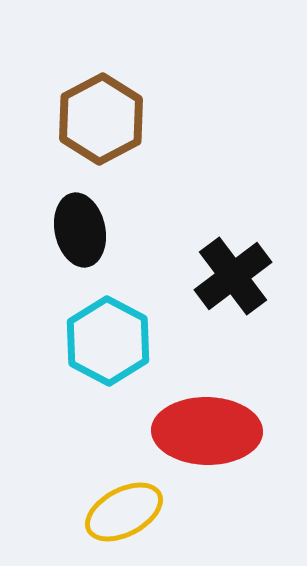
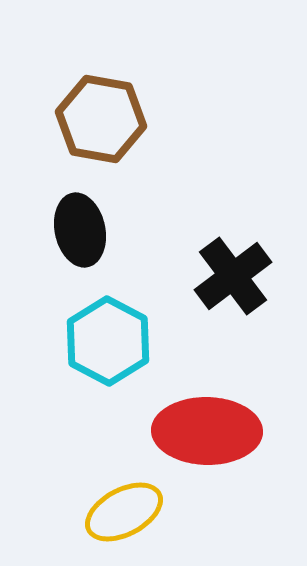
brown hexagon: rotated 22 degrees counterclockwise
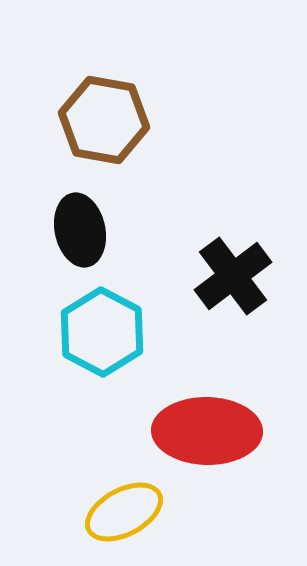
brown hexagon: moved 3 px right, 1 px down
cyan hexagon: moved 6 px left, 9 px up
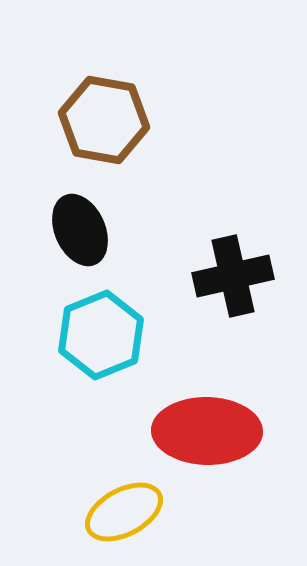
black ellipse: rotated 12 degrees counterclockwise
black cross: rotated 24 degrees clockwise
cyan hexagon: moved 1 px left, 3 px down; rotated 10 degrees clockwise
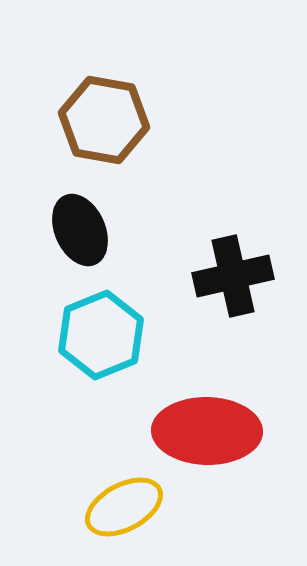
yellow ellipse: moved 5 px up
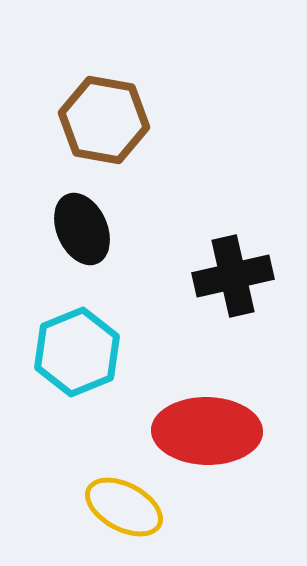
black ellipse: moved 2 px right, 1 px up
cyan hexagon: moved 24 px left, 17 px down
yellow ellipse: rotated 56 degrees clockwise
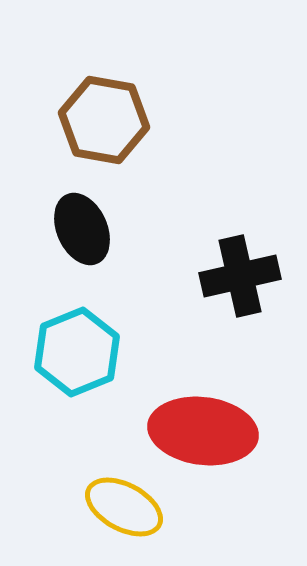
black cross: moved 7 px right
red ellipse: moved 4 px left; rotated 6 degrees clockwise
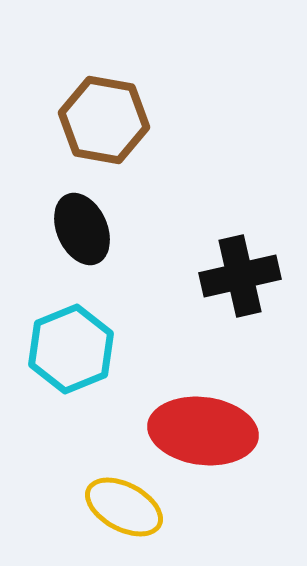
cyan hexagon: moved 6 px left, 3 px up
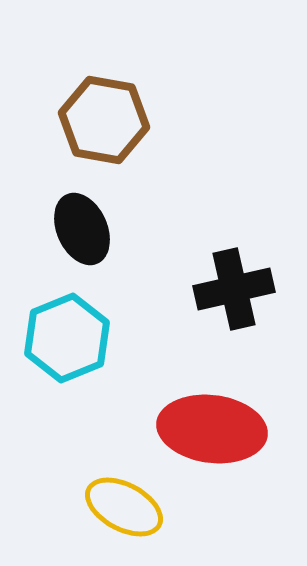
black cross: moved 6 px left, 13 px down
cyan hexagon: moved 4 px left, 11 px up
red ellipse: moved 9 px right, 2 px up
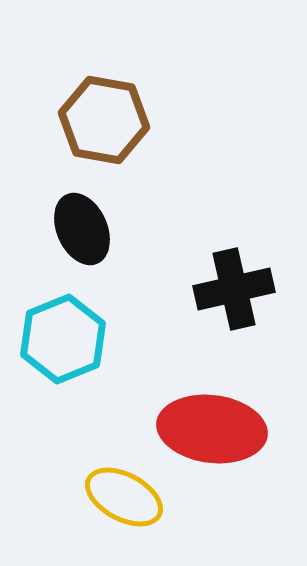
cyan hexagon: moved 4 px left, 1 px down
yellow ellipse: moved 10 px up
